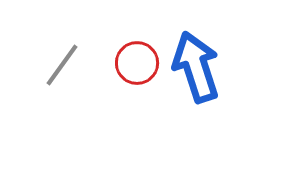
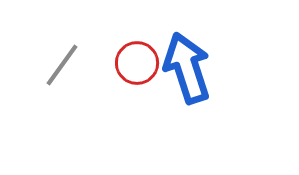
blue arrow: moved 9 px left, 1 px down
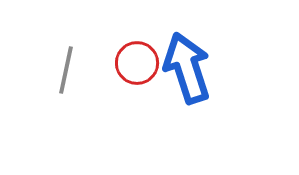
gray line: moved 4 px right, 5 px down; rotated 24 degrees counterclockwise
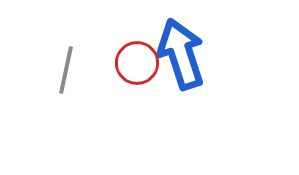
blue arrow: moved 6 px left, 14 px up
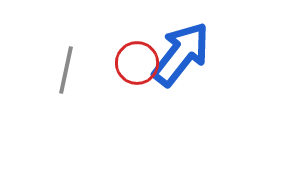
blue arrow: rotated 56 degrees clockwise
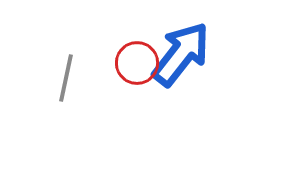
gray line: moved 8 px down
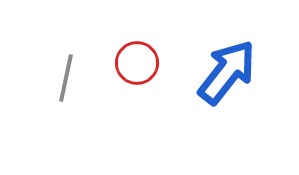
blue arrow: moved 46 px right, 18 px down
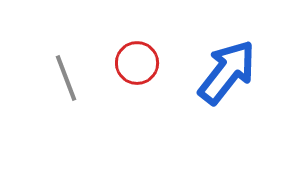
gray line: rotated 33 degrees counterclockwise
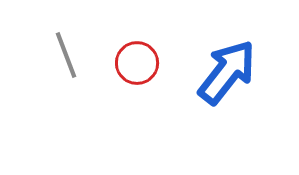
gray line: moved 23 px up
